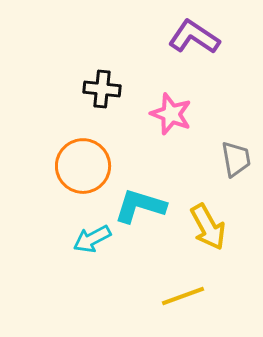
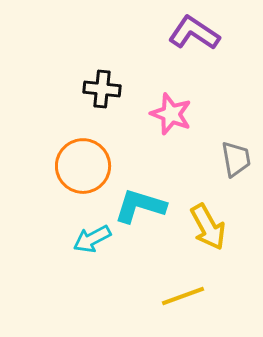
purple L-shape: moved 4 px up
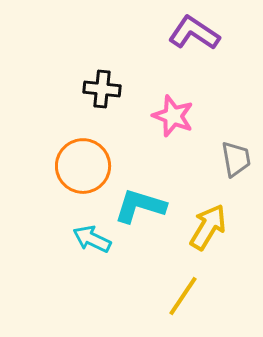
pink star: moved 2 px right, 2 px down
yellow arrow: rotated 120 degrees counterclockwise
cyan arrow: rotated 54 degrees clockwise
yellow line: rotated 36 degrees counterclockwise
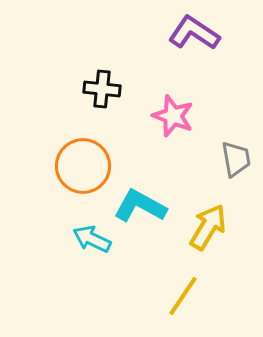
cyan L-shape: rotated 12 degrees clockwise
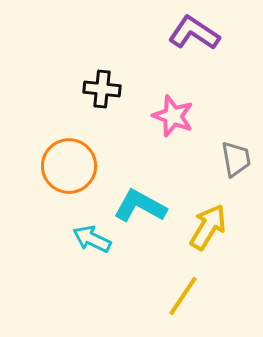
orange circle: moved 14 px left
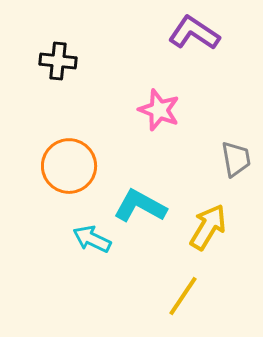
black cross: moved 44 px left, 28 px up
pink star: moved 14 px left, 6 px up
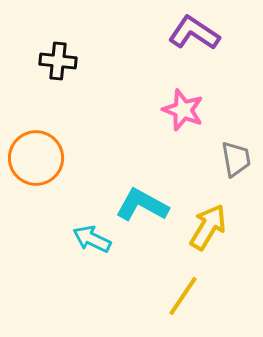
pink star: moved 24 px right
orange circle: moved 33 px left, 8 px up
cyan L-shape: moved 2 px right, 1 px up
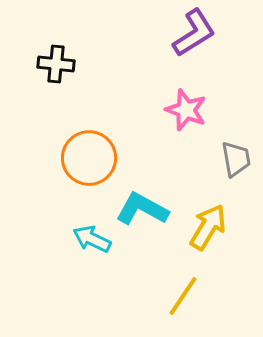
purple L-shape: rotated 114 degrees clockwise
black cross: moved 2 px left, 3 px down
pink star: moved 3 px right
orange circle: moved 53 px right
cyan L-shape: moved 4 px down
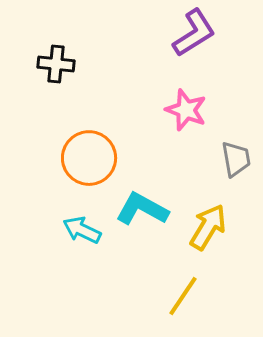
cyan arrow: moved 10 px left, 9 px up
